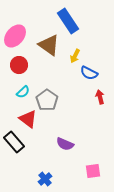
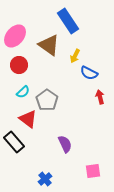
purple semicircle: rotated 138 degrees counterclockwise
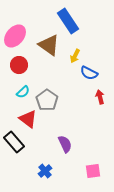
blue cross: moved 8 px up
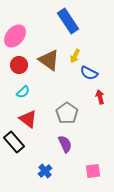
brown triangle: moved 15 px down
gray pentagon: moved 20 px right, 13 px down
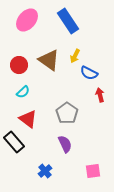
pink ellipse: moved 12 px right, 16 px up
red arrow: moved 2 px up
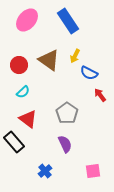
red arrow: rotated 24 degrees counterclockwise
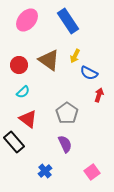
red arrow: moved 1 px left; rotated 56 degrees clockwise
pink square: moved 1 px left, 1 px down; rotated 28 degrees counterclockwise
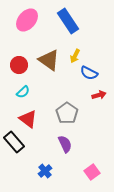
red arrow: rotated 56 degrees clockwise
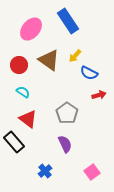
pink ellipse: moved 4 px right, 9 px down
yellow arrow: rotated 16 degrees clockwise
cyan semicircle: rotated 104 degrees counterclockwise
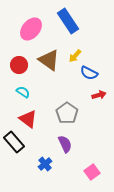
blue cross: moved 7 px up
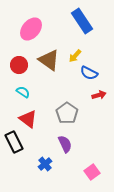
blue rectangle: moved 14 px right
black rectangle: rotated 15 degrees clockwise
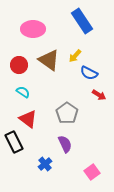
pink ellipse: moved 2 px right; rotated 50 degrees clockwise
red arrow: rotated 48 degrees clockwise
